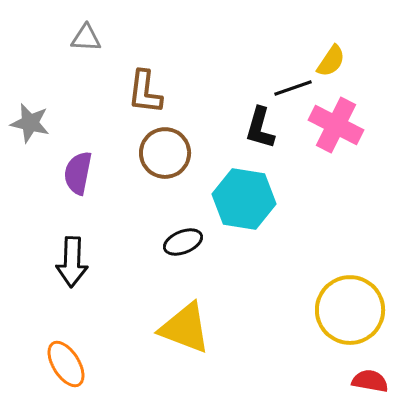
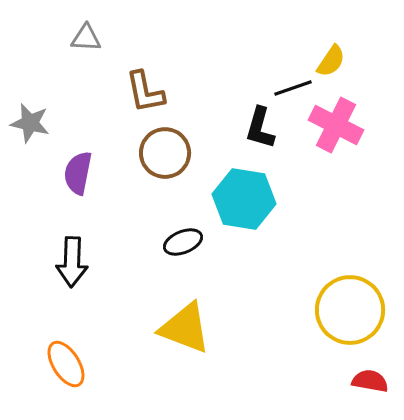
brown L-shape: rotated 18 degrees counterclockwise
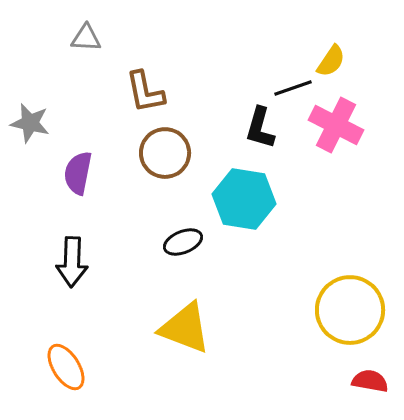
orange ellipse: moved 3 px down
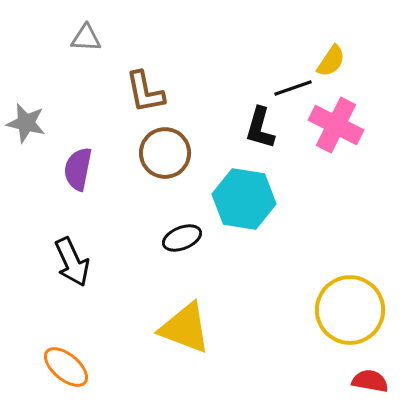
gray star: moved 4 px left
purple semicircle: moved 4 px up
black ellipse: moved 1 px left, 4 px up
black arrow: rotated 27 degrees counterclockwise
orange ellipse: rotated 18 degrees counterclockwise
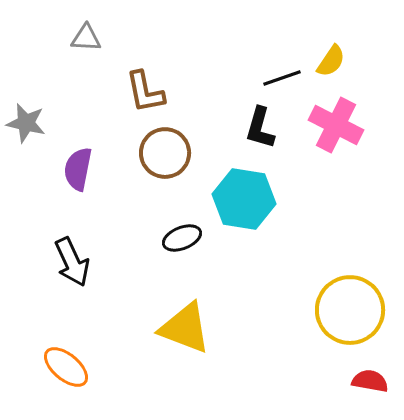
black line: moved 11 px left, 10 px up
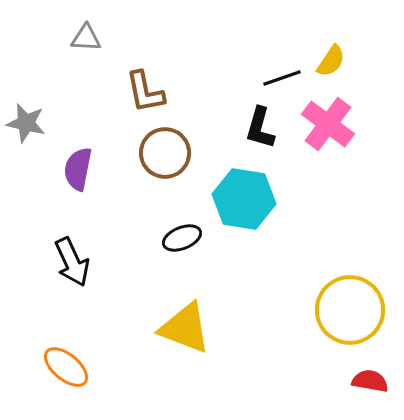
pink cross: moved 8 px left, 1 px up; rotated 10 degrees clockwise
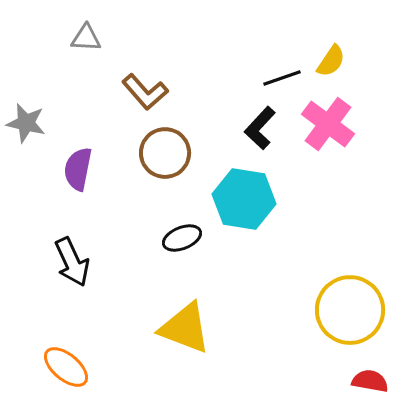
brown L-shape: rotated 30 degrees counterclockwise
black L-shape: rotated 27 degrees clockwise
